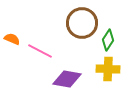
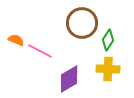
orange semicircle: moved 4 px right, 1 px down
purple diamond: moved 2 px right; rotated 40 degrees counterclockwise
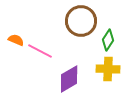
brown circle: moved 1 px left, 2 px up
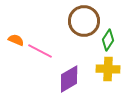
brown circle: moved 3 px right
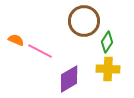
green diamond: moved 1 px left, 2 px down
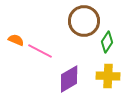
yellow cross: moved 7 px down
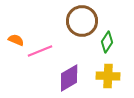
brown circle: moved 2 px left
pink line: rotated 50 degrees counterclockwise
purple diamond: moved 1 px up
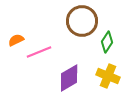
orange semicircle: rotated 49 degrees counterclockwise
pink line: moved 1 px left, 1 px down
yellow cross: rotated 20 degrees clockwise
